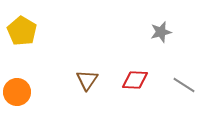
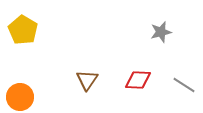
yellow pentagon: moved 1 px right, 1 px up
red diamond: moved 3 px right
orange circle: moved 3 px right, 5 px down
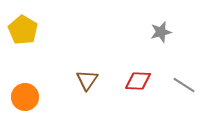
red diamond: moved 1 px down
orange circle: moved 5 px right
